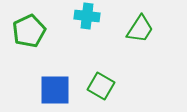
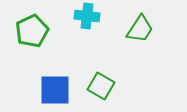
green pentagon: moved 3 px right
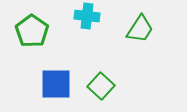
green pentagon: rotated 12 degrees counterclockwise
green square: rotated 12 degrees clockwise
blue square: moved 1 px right, 6 px up
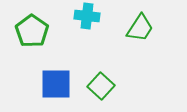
green trapezoid: moved 1 px up
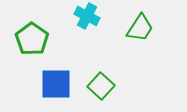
cyan cross: rotated 20 degrees clockwise
green pentagon: moved 8 px down
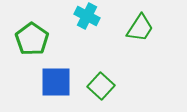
blue square: moved 2 px up
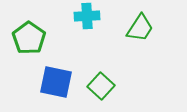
cyan cross: rotated 30 degrees counterclockwise
green pentagon: moved 3 px left, 1 px up
blue square: rotated 12 degrees clockwise
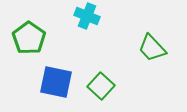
cyan cross: rotated 25 degrees clockwise
green trapezoid: moved 12 px right, 20 px down; rotated 104 degrees clockwise
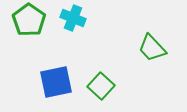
cyan cross: moved 14 px left, 2 px down
green pentagon: moved 18 px up
blue square: rotated 24 degrees counterclockwise
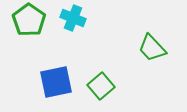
green square: rotated 8 degrees clockwise
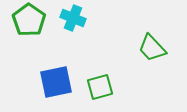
green square: moved 1 px left, 1 px down; rotated 24 degrees clockwise
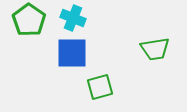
green trapezoid: moved 3 px right, 1 px down; rotated 56 degrees counterclockwise
blue square: moved 16 px right, 29 px up; rotated 12 degrees clockwise
